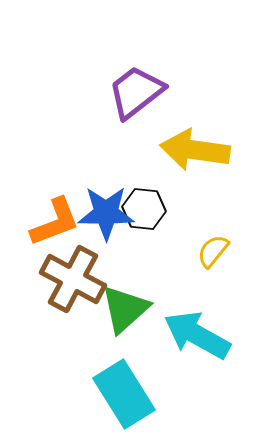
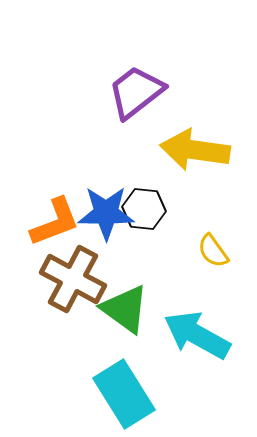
yellow semicircle: rotated 75 degrees counterclockwise
green triangle: rotated 42 degrees counterclockwise
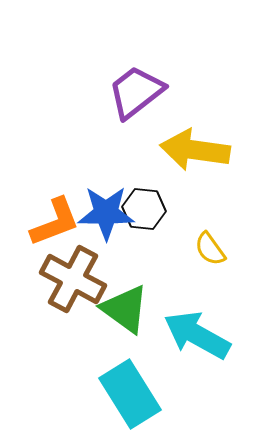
yellow semicircle: moved 3 px left, 2 px up
cyan rectangle: moved 6 px right
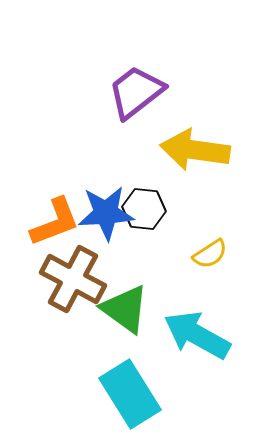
blue star: rotated 4 degrees counterclockwise
yellow semicircle: moved 5 px down; rotated 87 degrees counterclockwise
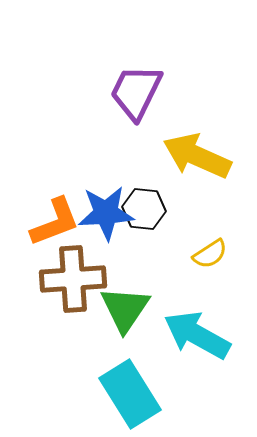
purple trapezoid: rotated 26 degrees counterclockwise
yellow arrow: moved 2 px right, 6 px down; rotated 16 degrees clockwise
brown cross: rotated 32 degrees counterclockwise
green triangle: rotated 28 degrees clockwise
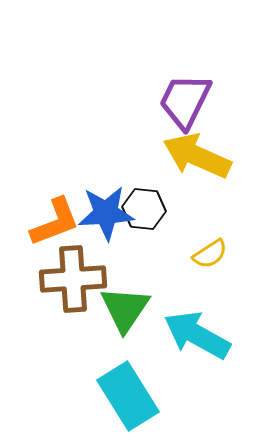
purple trapezoid: moved 49 px right, 9 px down
cyan rectangle: moved 2 px left, 2 px down
